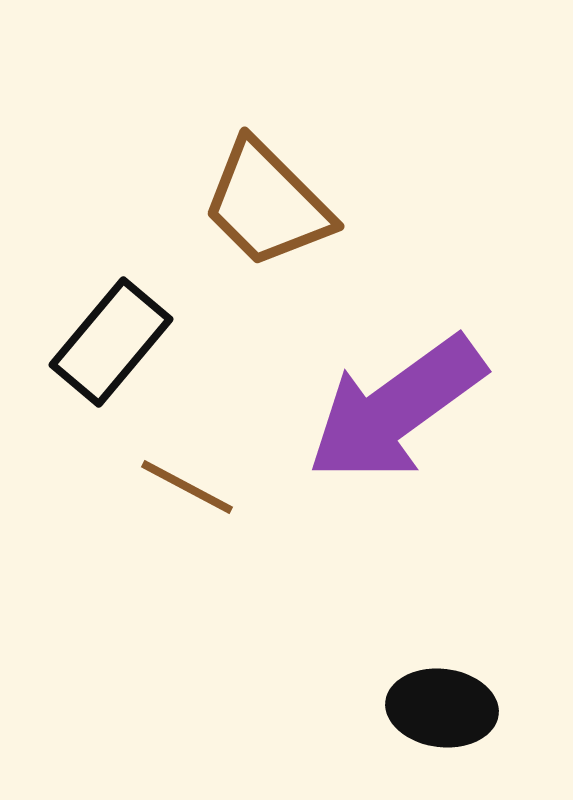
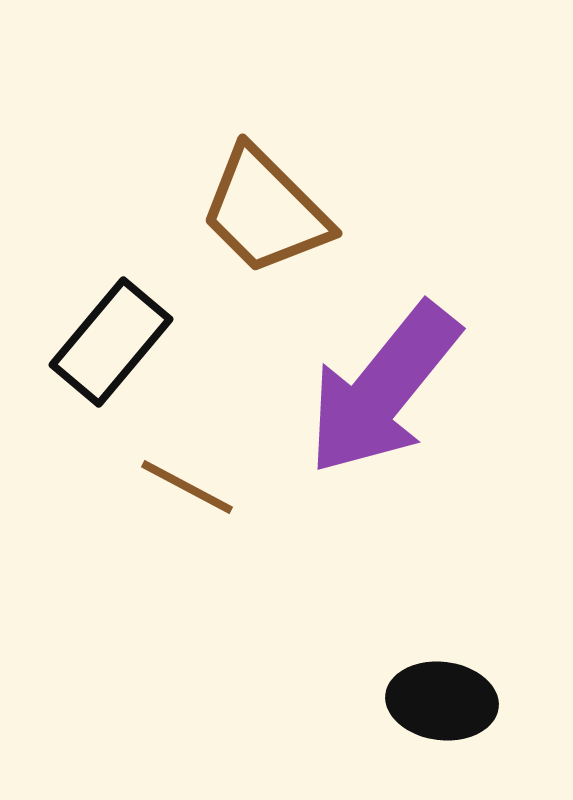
brown trapezoid: moved 2 px left, 7 px down
purple arrow: moved 13 px left, 20 px up; rotated 15 degrees counterclockwise
black ellipse: moved 7 px up
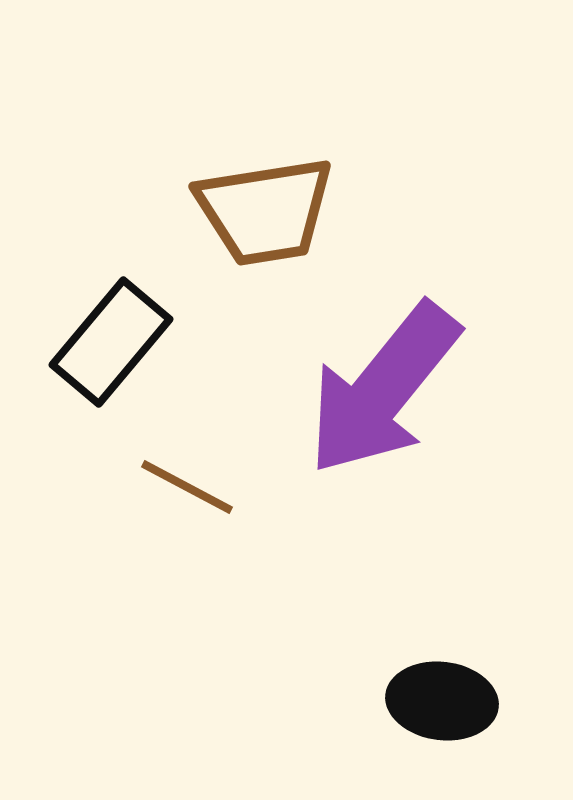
brown trapezoid: rotated 54 degrees counterclockwise
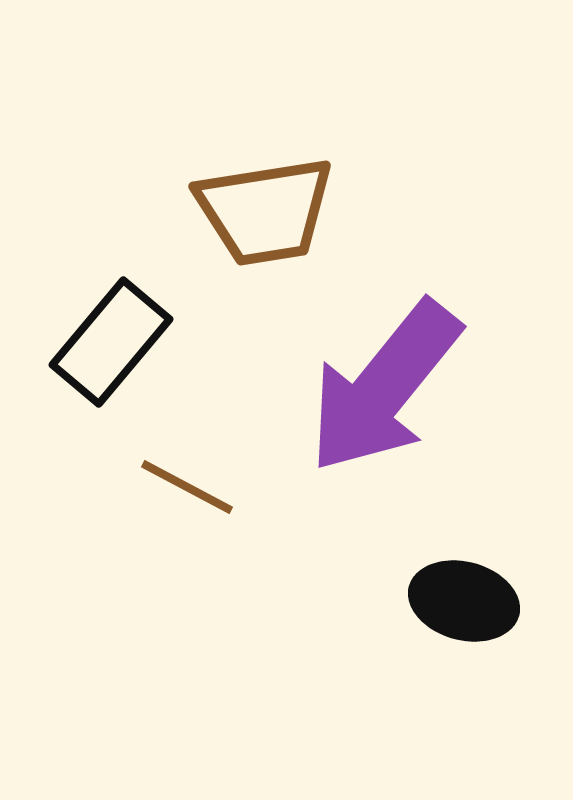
purple arrow: moved 1 px right, 2 px up
black ellipse: moved 22 px right, 100 px up; rotated 8 degrees clockwise
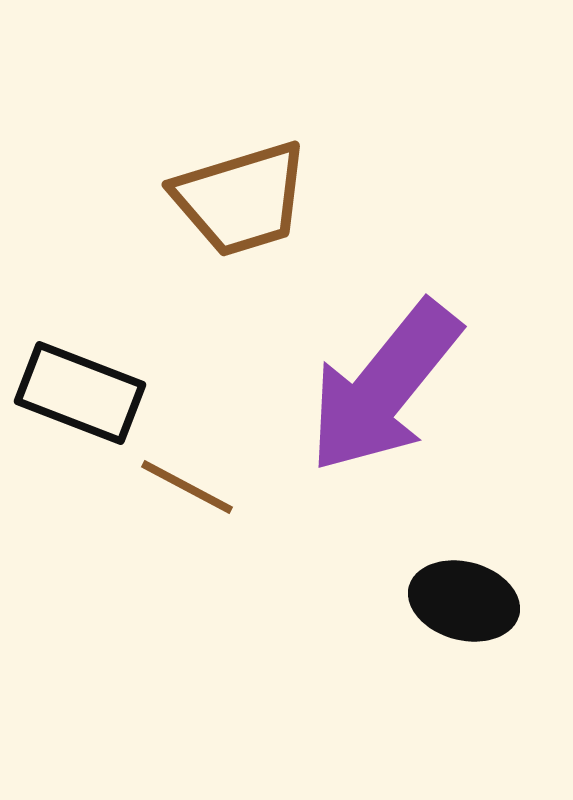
brown trapezoid: moved 24 px left, 12 px up; rotated 8 degrees counterclockwise
black rectangle: moved 31 px left, 51 px down; rotated 71 degrees clockwise
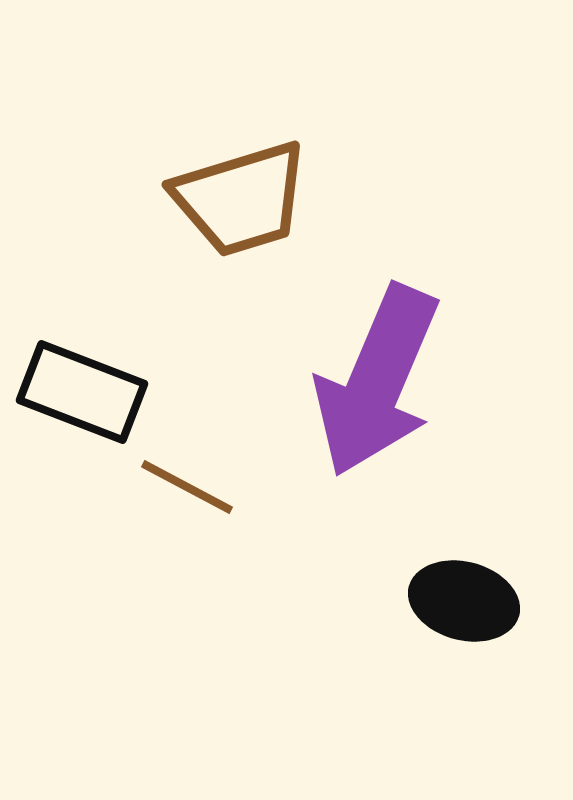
purple arrow: moved 7 px left, 6 px up; rotated 16 degrees counterclockwise
black rectangle: moved 2 px right, 1 px up
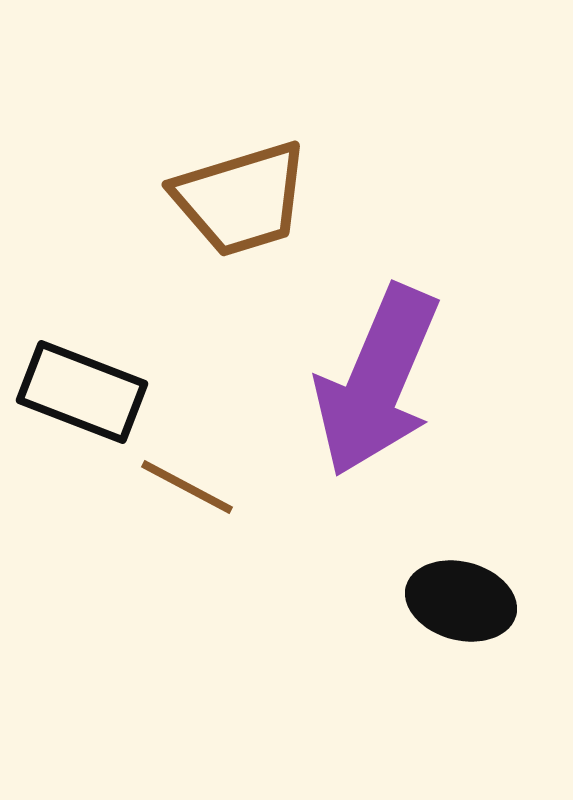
black ellipse: moved 3 px left
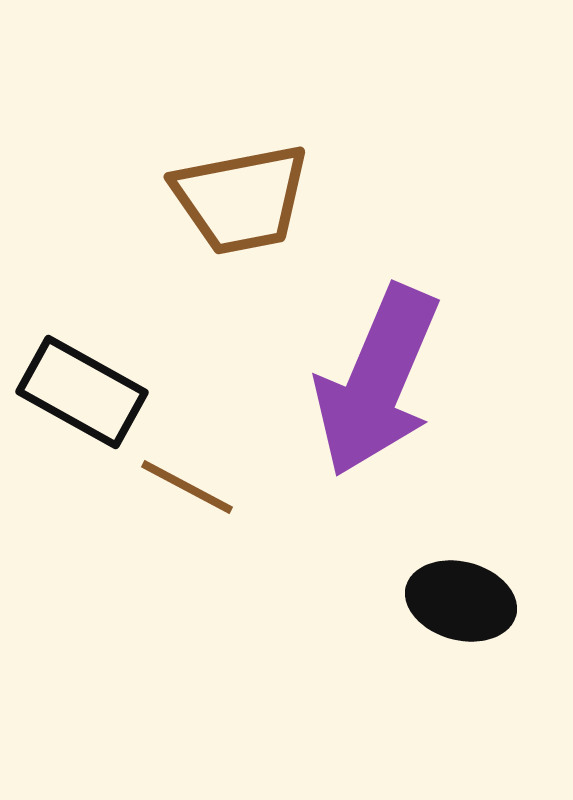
brown trapezoid: rotated 6 degrees clockwise
black rectangle: rotated 8 degrees clockwise
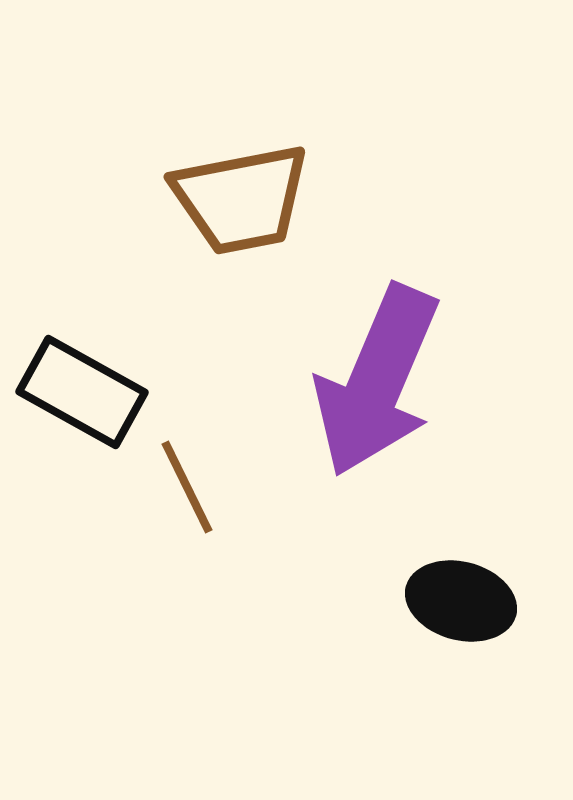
brown line: rotated 36 degrees clockwise
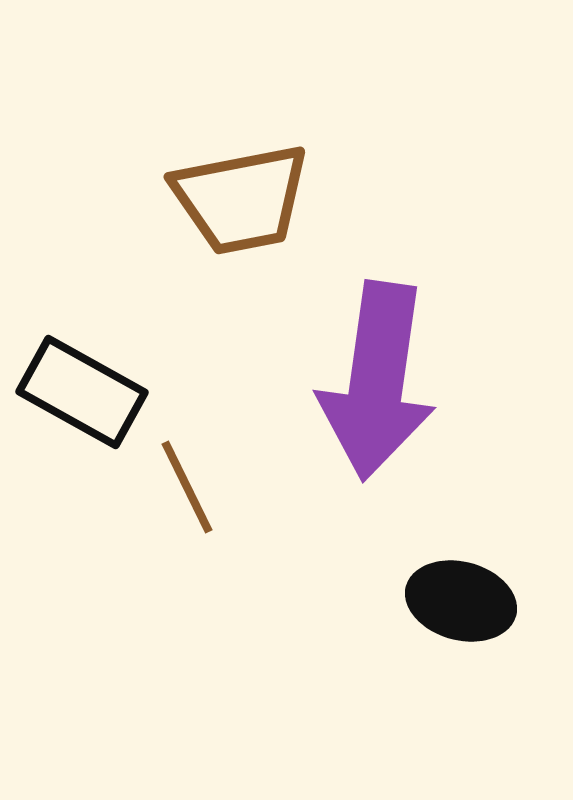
purple arrow: rotated 15 degrees counterclockwise
